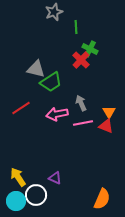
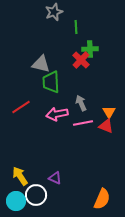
green cross: rotated 28 degrees counterclockwise
gray triangle: moved 5 px right, 5 px up
green trapezoid: rotated 120 degrees clockwise
red line: moved 1 px up
yellow arrow: moved 2 px right, 1 px up
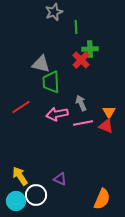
purple triangle: moved 5 px right, 1 px down
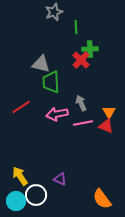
orange semicircle: rotated 120 degrees clockwise
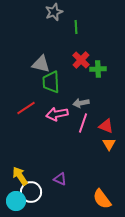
green cross: moved 8 px right, 20 px down
gray arrow: rotated 77 degrees counterclockwise
red line: moved 5 px right, 1 px down
orange triangle: moved 32 px down
pink line: rotated 60 degrees counterclockwise
white circle: moved 5 px left, 3 px up
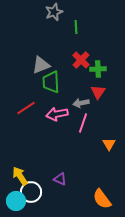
gray triangle: moved 1 px down; rotated 36 degrees counterclockwise
red triangle: moved 8 px left, 34 px up; rotated 42 degrees clockwise
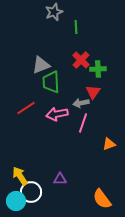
red triangle: moved 5 px left
orange triangle: rotated 40 degrees clockwise
purple triangle: rotated 24 degrees counterclockwise
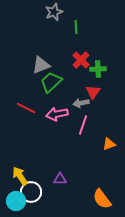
green trapezoid: rotated 50 degrees clockwise
red line: rotated 60 degrees clockwise
pink line: moved 2 px down
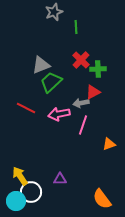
red triangle: rotated 28 degrees clockwise
pink arrow: moved 2 px right
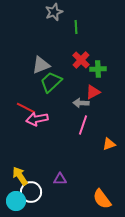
gray arrow: rotated 14 degrees clockwise
pink arrow: moved 22 px left, 5 px down
